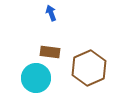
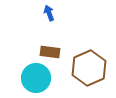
blue arrow: moved 2 px left
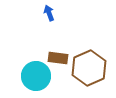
brown rectangle: moved 8 px right, 6 px down
cyan circle: moved 2 px up
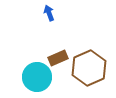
brown rectangle: rotated 30 degrees counterclockwise
cyan circle: moved 1 px right, 1 px down
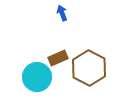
blue arrow: moved 13 px right
brown hexagon: rotated 8 degrees counterclockwise
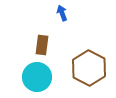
brown rectangle: moved 16 px left, 13 px up; rotated 60 degrees counterclockwise
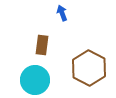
cyan circle: moved 2 px left, 3 px down
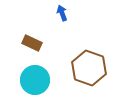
brown rectangle: moved 10 px left, 2 px up; rotated 72 degrees counterclockwise
brown hexagon: rotated 8 degrees counterclockwise
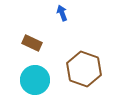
brown hexagon: moved 5 px left, 1 px down
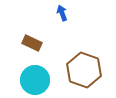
brown hexagon: moved 1 px down
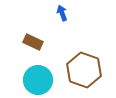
brown rectangle: moved 1 px right, 1 px up
cyan circle: moved 3 px right
